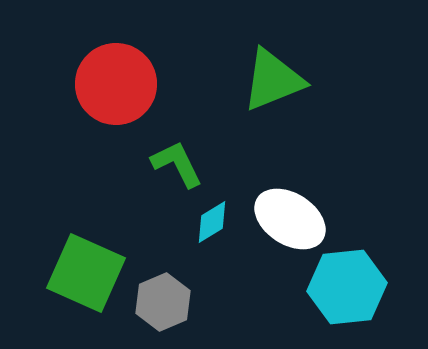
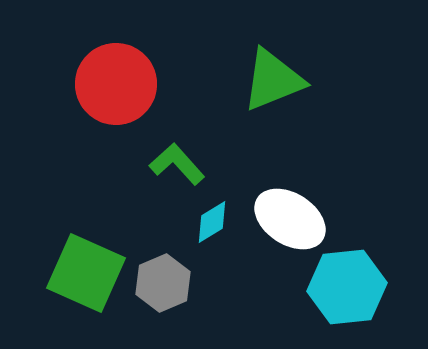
green L-shape: rotated 16 degrees counterclockwise
gray hexagon: moved 19 px up
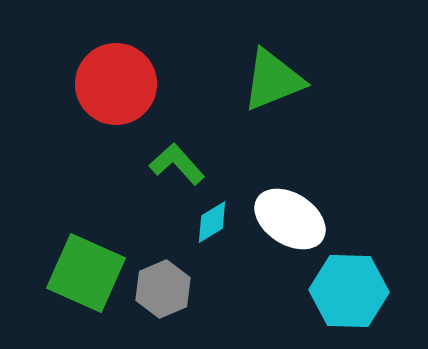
gray hexagon: moved 6 px down
cyan hexagon: moved 2 px right, 4 px down; rotated 8 degrees clockwise
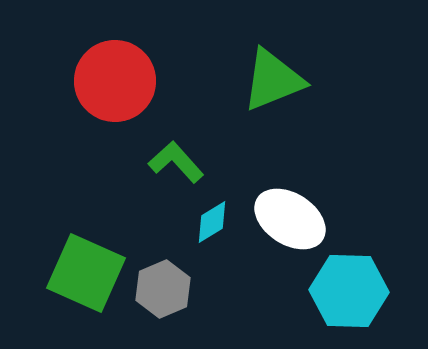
red circle: moved 1 px left, 3 px up
green L-shape: moved 1 px left, 2 px up
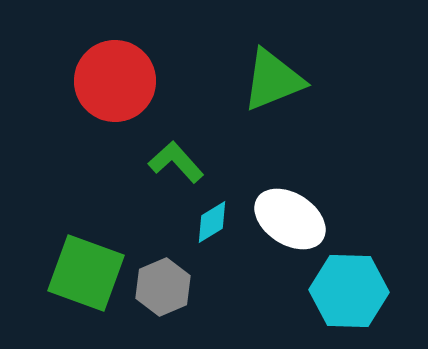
green square: rotated 4 degrees counterclockwise
gray hexagon: moved 2 px up
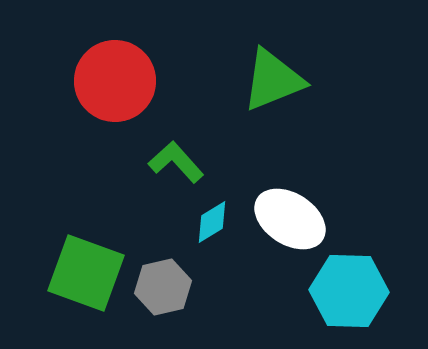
gray hexagon: rotated 10 degrees clockwise
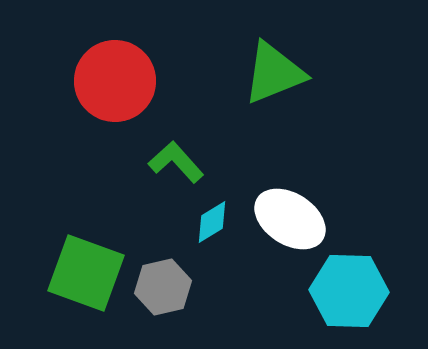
green triangle: moved 1 px right, 7 px up
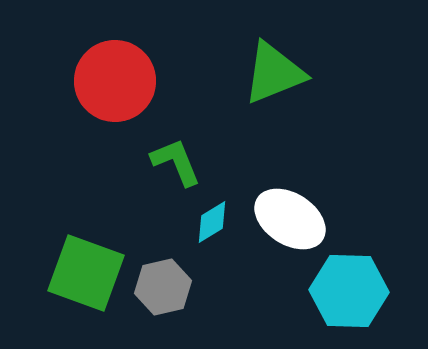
green L-shape: rotated 20 degrees clockwise
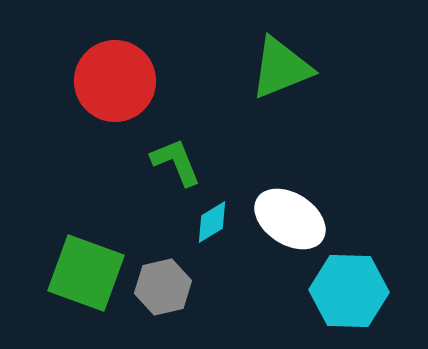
green triangle: moved 7 px right, 5 px up
